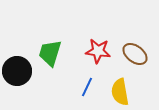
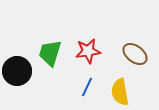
red star: moved 10 px left; rotated 15 degrees counterclockwise
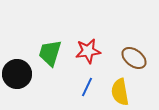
brown ellipse: moved 1 px left, 4 px down
black circle: moved 3 px down
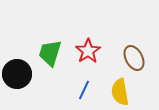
red star: rotated 25 degrees counterclockwise
brown ellipse: rotated 25 degrees clockwise
blue line: moved 3 px left, 3 px down
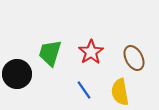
red star: moved 3 px right, 1 px down
blue line: rotated 60 degrees counterclockwise
